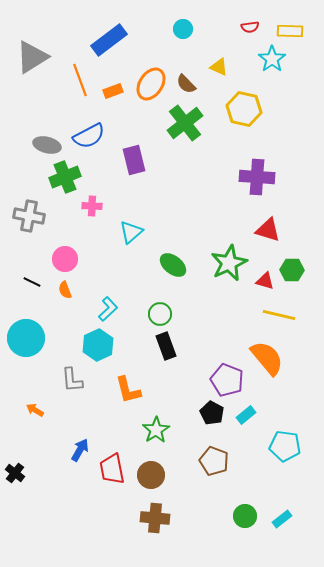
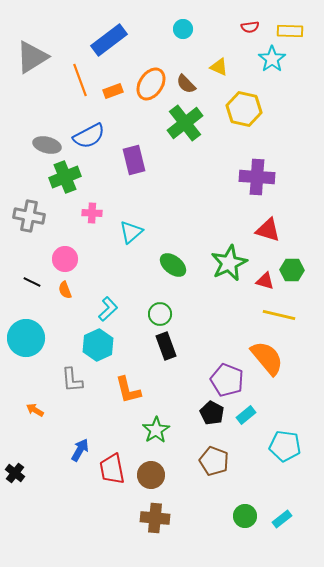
pink cross at (92, 206): moved 7 px down
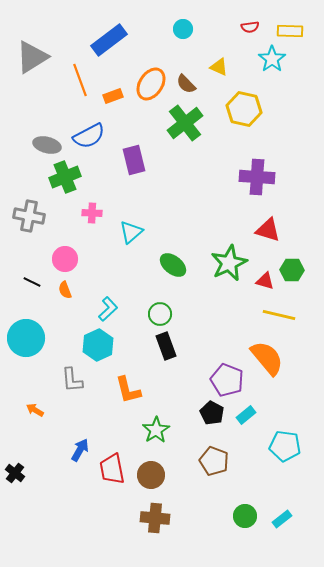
orange rectangle at (113, 91): moved 5 px down
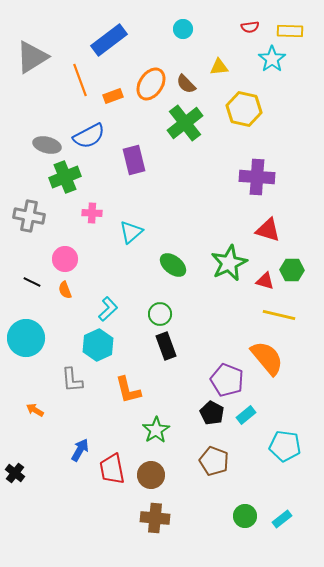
yellow triangle at (219, 67): rotated 30 degrees counterclockwise
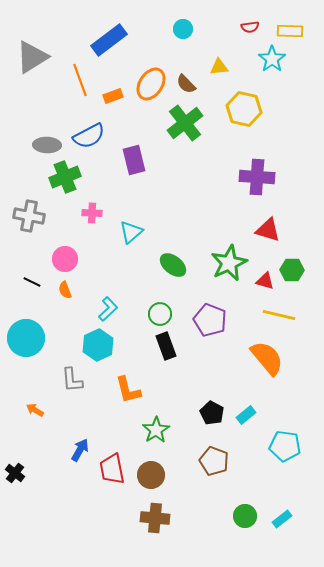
gray ellipse at (47, 145): rotated 12 degrees counterclockwise
purple pentagon at (227, 380): moved 17 px left, 60 px up
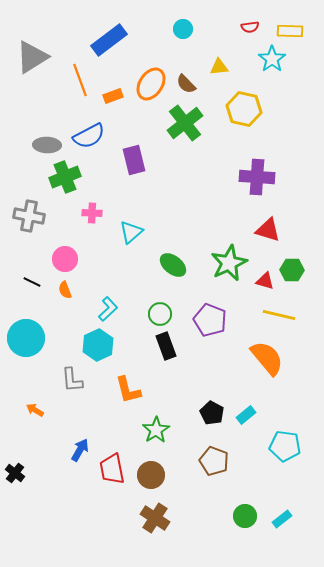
brown cross at (155, 518): rotated 28 degrees clockwise
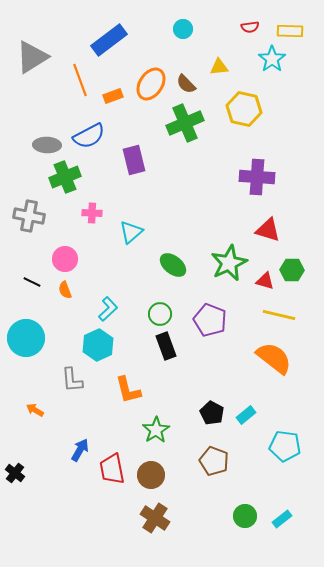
green cross at (185, 123): rotated 15 degrees clockwise
orange semicircle at (267, 358): moved 7 px right; rotated 12 degrees counterclockwise
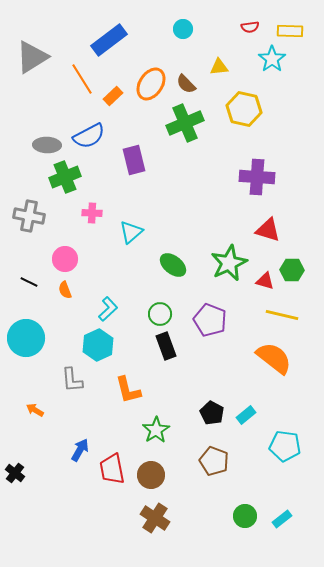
orange line at (80, 80): moved 2 px right, 1 px up; rotated 12 degrees counterclockwise
orange rectangle at (113, 96): rotated 24 degrees counterclockwise
black line at (32, 282): moved 3 px left
yellow line at (279, 315): moved 3 px right
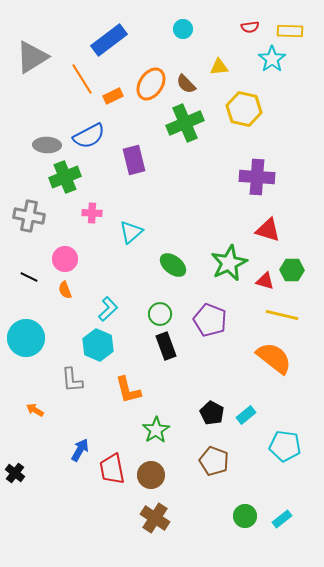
orange rectangle at (113, 96): rotated 18 degrees clockwise
black line at (29, 282): moved 5 px up
cyan hexagon at (98, 345): rotated 12 degrees counterclockwise
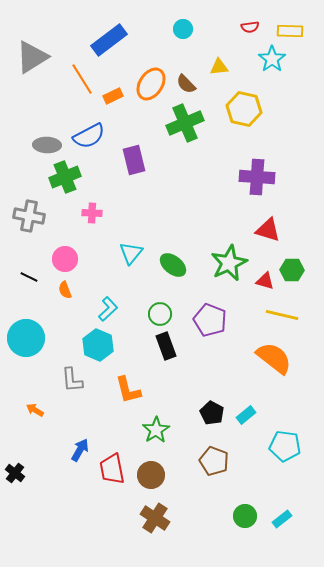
cyan triangle at (131, 232): moved 21 px down; rotated 10 degrees counterclockwise
